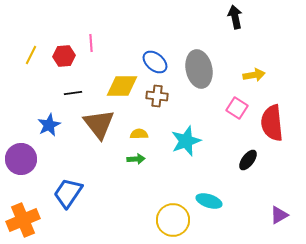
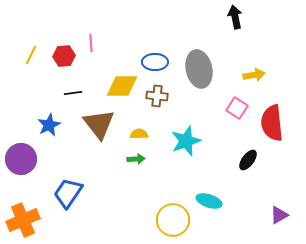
blue ellipse: rotated 40 degrees counterclockwise
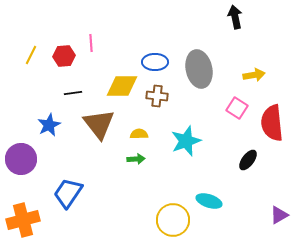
orange cross: rotated 8 degrees clockwise
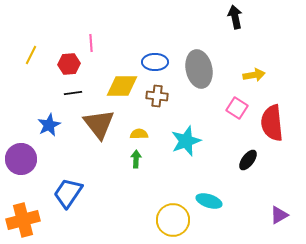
red hexagon: moved 5 px right, 8 px down
green arrow: rotated 84 degrees counterclockwise
